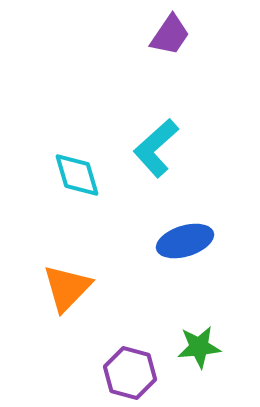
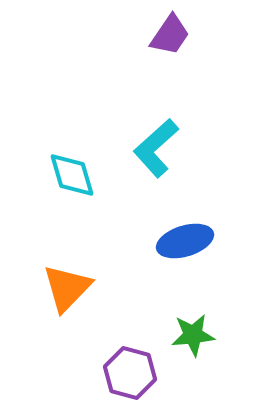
cyan diamond: moved 5 px left
green star: moved 6 px left, 12 px up
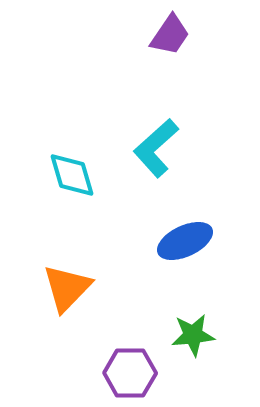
blue ellipse: rotated 8 degrees counterclockwise
purple hexagon: rotated 15 degrees counterclockwise
